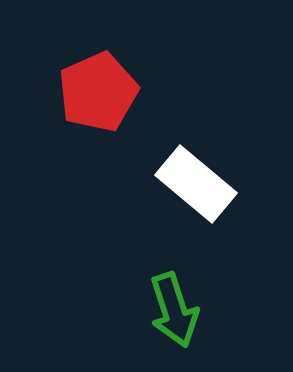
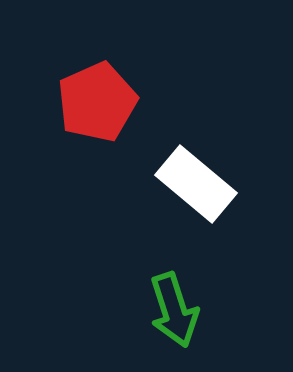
red pentagon: moved 1 px left, 10 px down
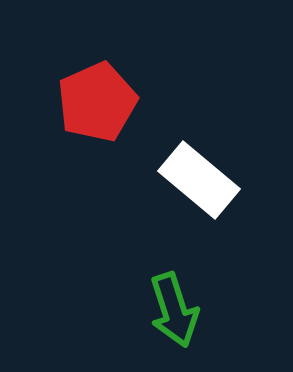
white rectangle: moved 3 px right, 4 px up
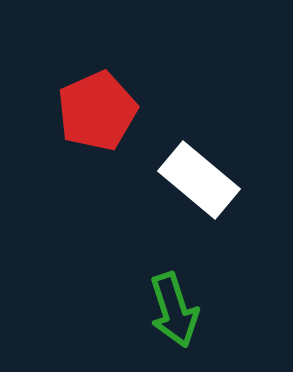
red pentagon: moved 9 px down
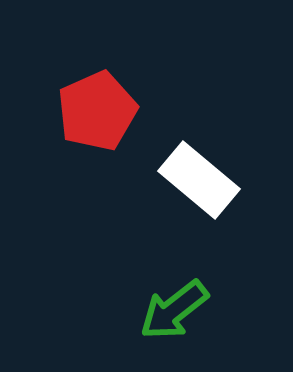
green arrow: rotated 70 degrees clockwise
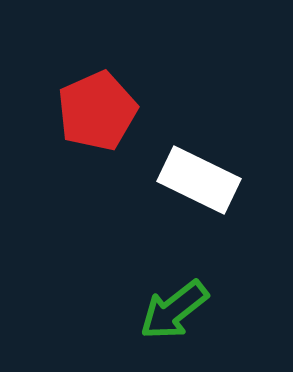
white rectangle: rotated 14 degrees counterclockwise
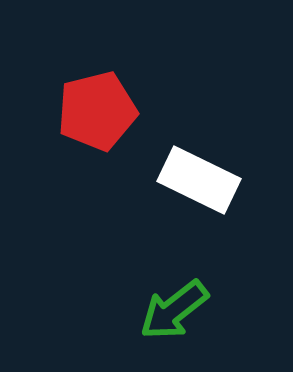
red pentagon: rotated 10 degrees clockwise
